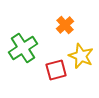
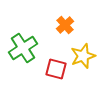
yellow star: moved 2 px right; rotated 30 degrees clockwise
red square: moved 1 px up; rotated 30 degrees clockwise
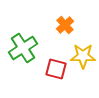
yellow star: rotated 20 degrees clockwise
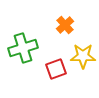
green cross: rotated 16 degrees clockwise
red square: rotated 35 degrees counterclockwise
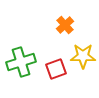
green cross: moved 2 px left, 14 px down
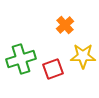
green cross: moved 3 px up
red square: moved 3 px left
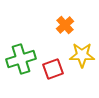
yellow star: moved 1 px left, 1 px up
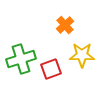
red square: moved 2 px left
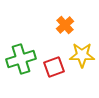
red square: moved 3 px right, 2 px up
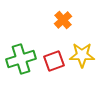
orange cross: moved 2 px left, 5 px up
red square: moved 6 px up
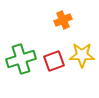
orange cross: rotated 18 degrees clockwise
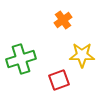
orange cross: rotated 12 degrees counterclockwise
red square: moved 5 px right, 19 px down
